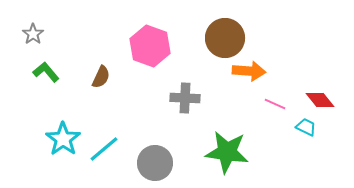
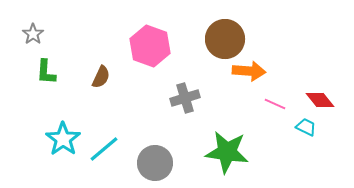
brown circle: moved 1 px down
green L-shape: rotated 136 degrees counterclockwise
gray cross: rotated 20 degrees counterclockwise
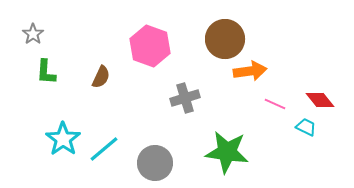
orange arrow: moved 1 px right; rotated 12 degrees counterclockwise
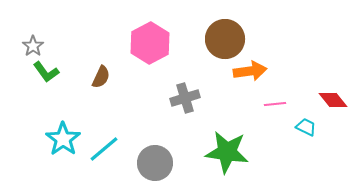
gray star: moved 12 px down
pink hexagon: moved 3 px up; rotated 12 degrees clockwise
green L-shape: rotated 40 degrees counterclockwise
red diamond: moved 13 px right
pink line: rotated 30 degrees counterclockwise
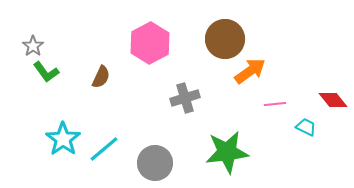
orange arrow: rotated 28 degrees counterclockwise
green star: rotated 15 degrees counterclockwise
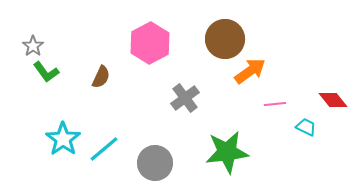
gray cross: rotated 20 degrees counterclockwise
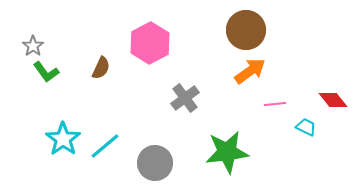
brown circle: moved 21 px right, 9 px up
brown semicircle: moved 9 px up
cyan line: moved 1 px right, 3 px up
